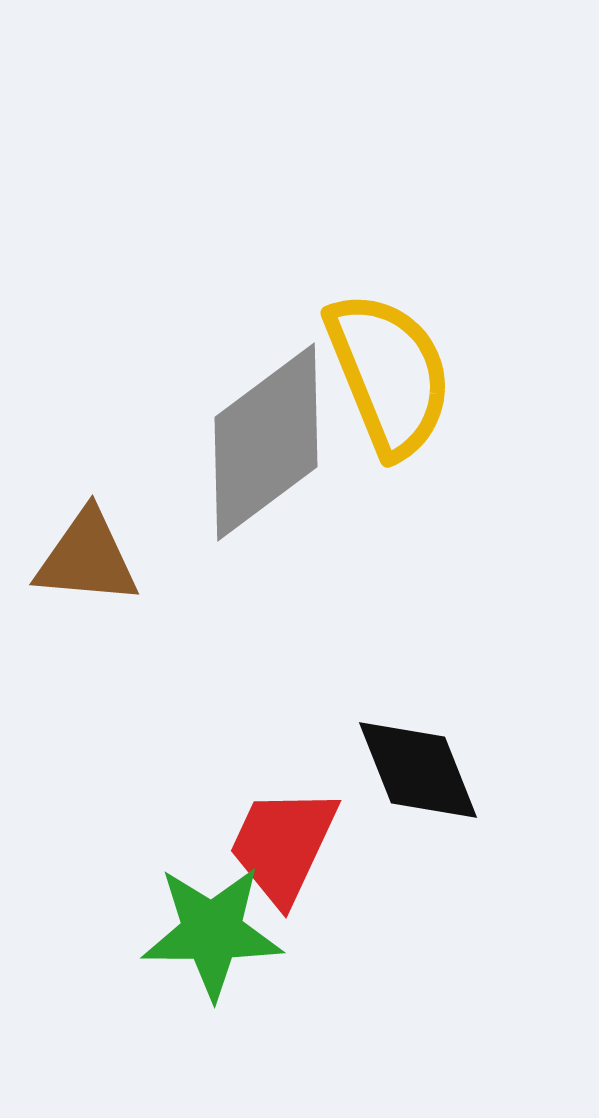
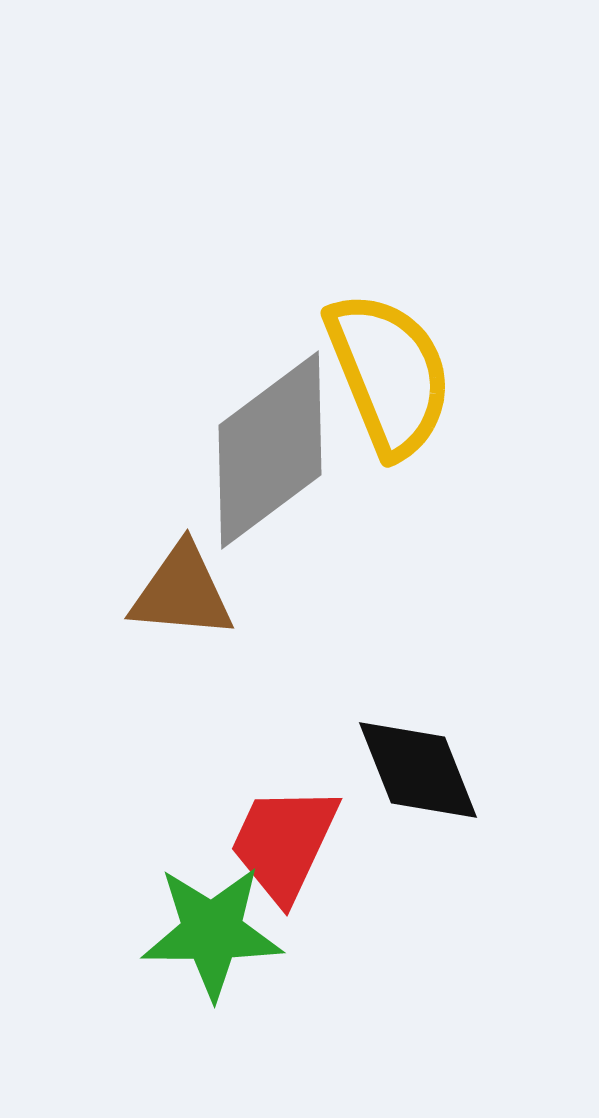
gray diamond: moved 4 px right, 8 px down
brown triangle: moved 95 px right, 34 px down
red trapezoid: moved 1 px right, 2 px up
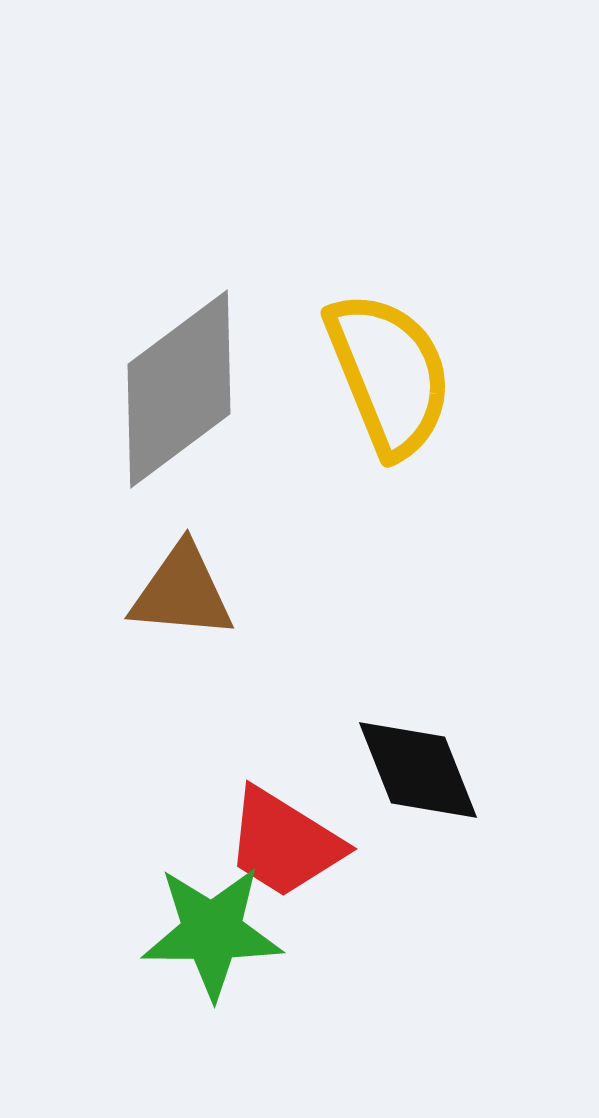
gray diamond: moved 91 px left, 61 px up
red trapezoid: rotated 83 degrees counterclockwise
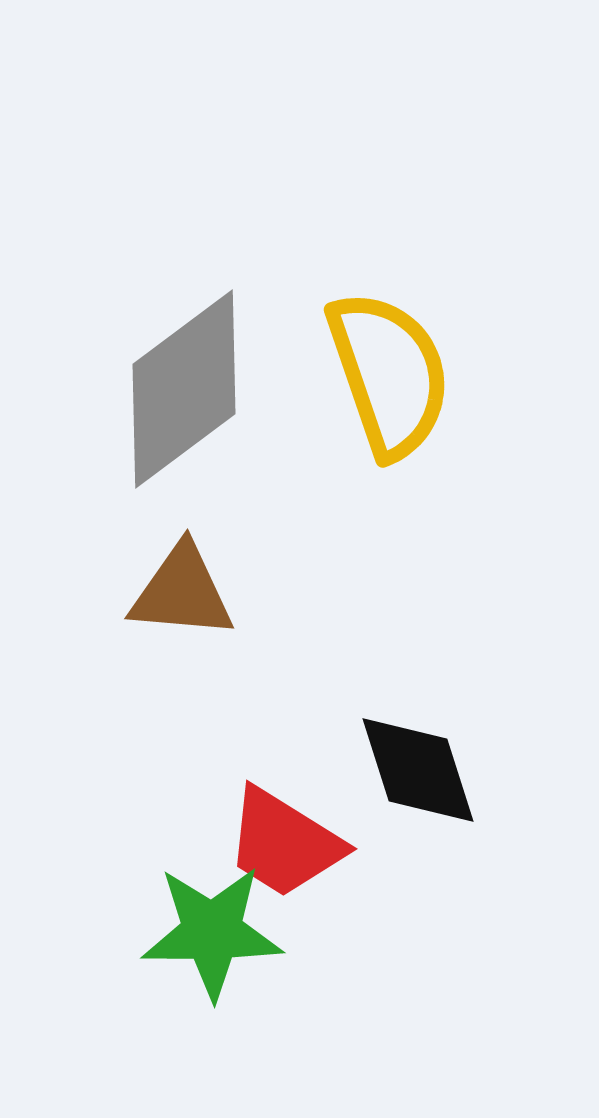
yellow semicircle: rotated 3 degrees clockwise
gray diamond: moved 5 px right
black diamond: rotated 4 degrees clockwise
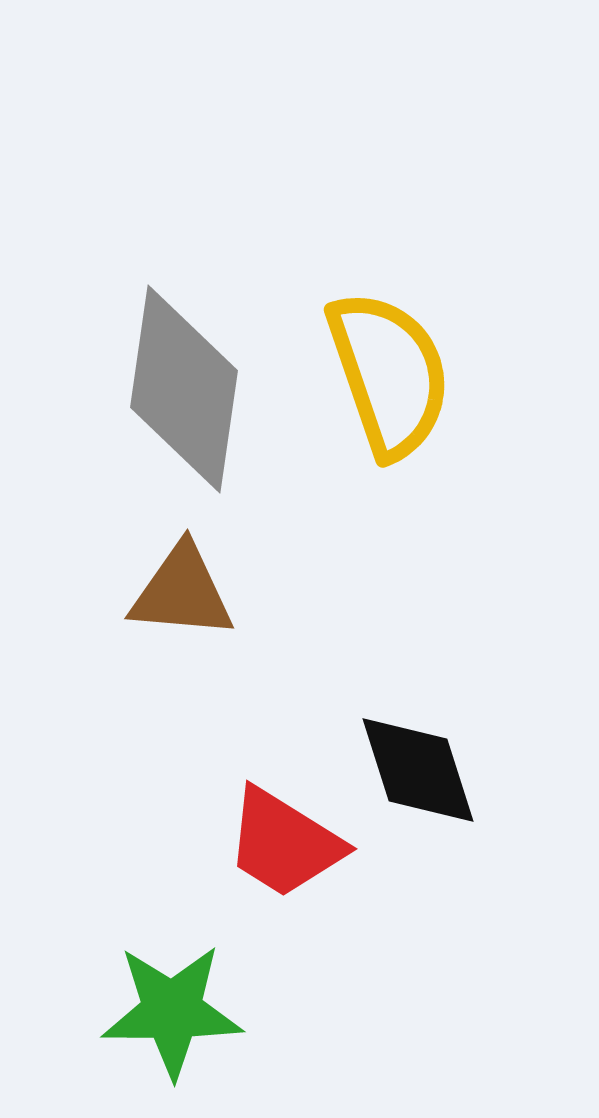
gray diamond: rotated 45 degrees counterclockwise
green star: moved 40 px left, 79 px down
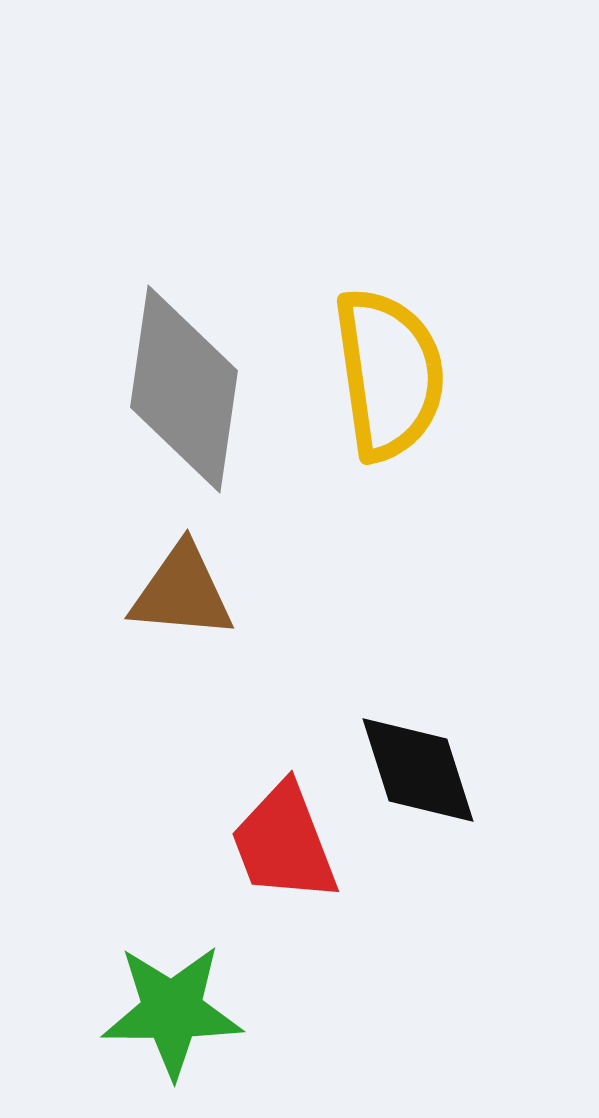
yellow semicircle: rotated 11 degrees clockwise
red trapezoid: rotated 37 degrees clockwise
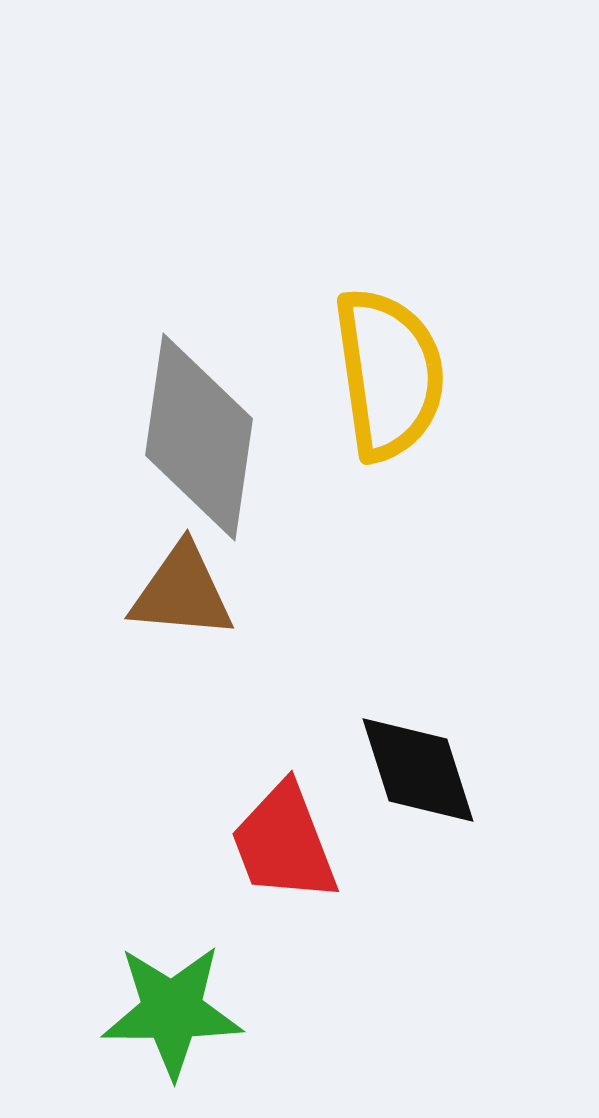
gray diamond: moved 15 px right, 48 px down
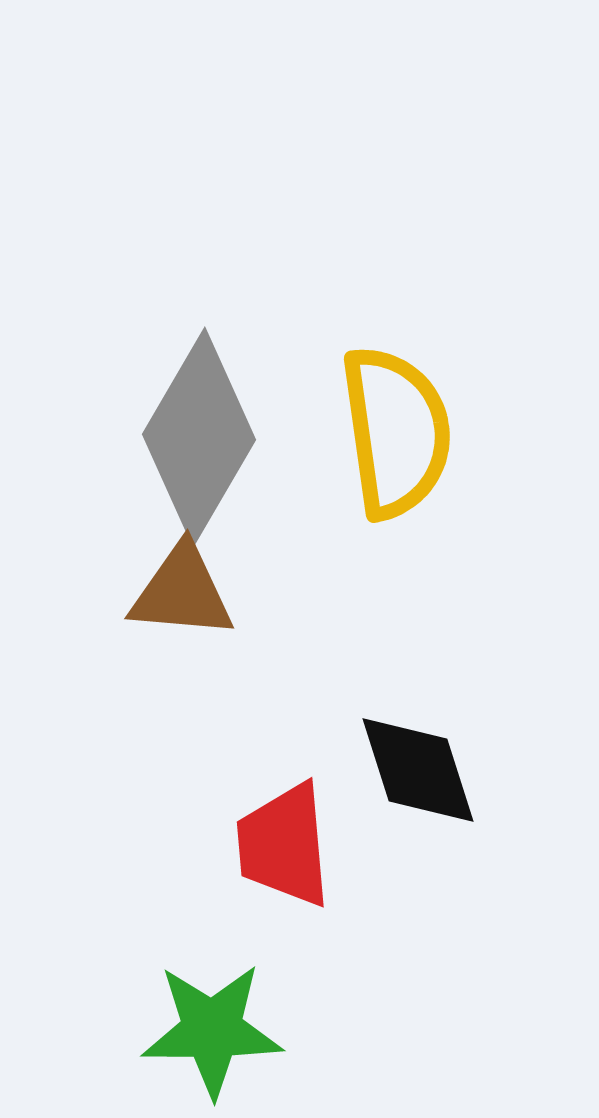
yellow semicircle: moved 7 px right, 58 px down
gray diamond: rotated 22 degrees clockwise
red trapezoid: moved 2 px down; rotated 16 degrees clockwise
green star: moved 40 px right, 19 px down
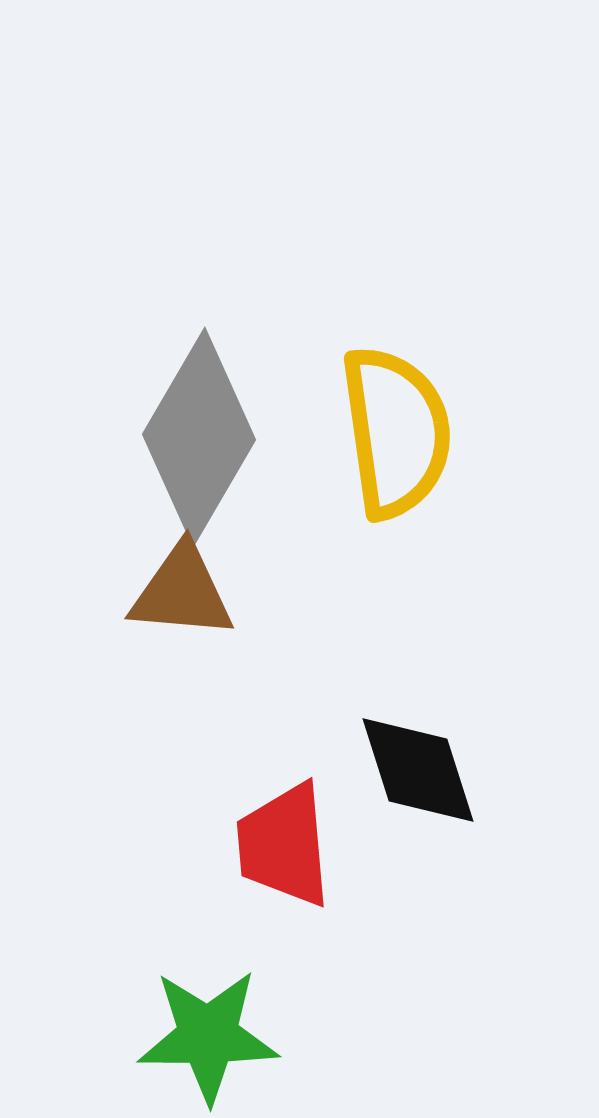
green star: moved 4 px left, 6 px down
